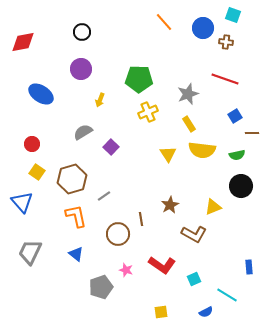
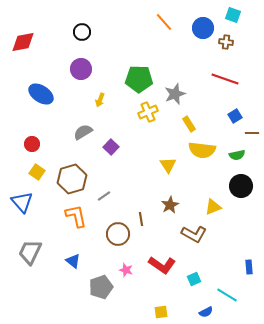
gray star at (188, 94): moved 13 px left
yellow triangle at (168, 154): moved 11 px down
blue triangle at (76, 254): moved 3 px left, 7 px down
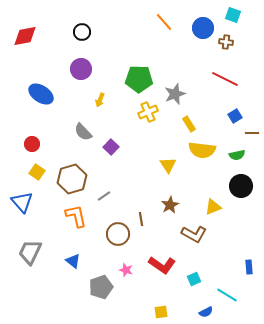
red diamond at (23, 42): moved 2 px right, 6 px up
red line at (225, 79): rotated 8 degrees clockwise
gray semicircle at (83, 132): rotated 102 degrees counterclockwise
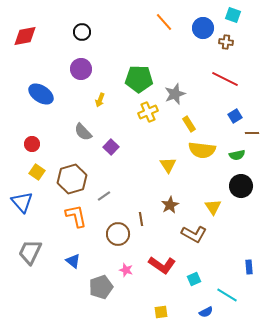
yellow triangle at (213, 207): rotated 42 degrees counterclockwise
